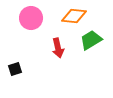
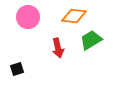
pink circle: moved 3 px left, 1 px up
black square: moved 2 px right
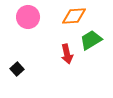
orange diamond: rotated 10 degrees counterclockwise
red arrow: moved 9 px right, 6 px down
black square: rotated 24 degrees counterclockwise
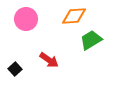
pink circle: moved 2 px left, 2 px down
red arrow: moved 18 px left, 6 px down; rotated 42 degrees counterclockwise
black square: moved 2 px left
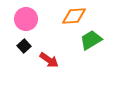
black square: moved 9 px right, 23 px up
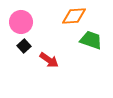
pink circle: moved 5 px left, 3 px down
green trapezoid: rotated 50 degrees clockwise
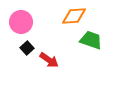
black square: moved 3 px right, 2 px down
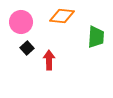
orange diamond: moved 12 px left; rotated 10 degrees clockwise
green trapezoid: moved 5 px right, 3 px up; rotated 75 degrees clockwise
red arrow: rotated 126 degrees counterclockwise
